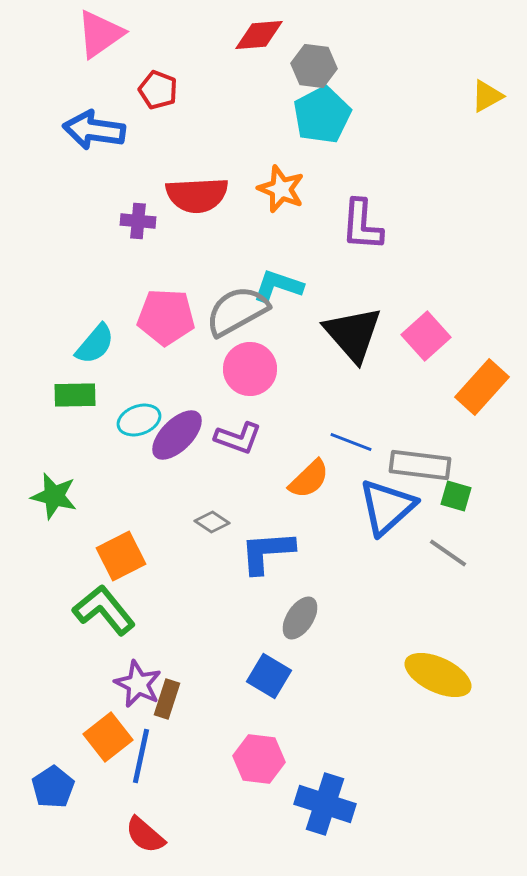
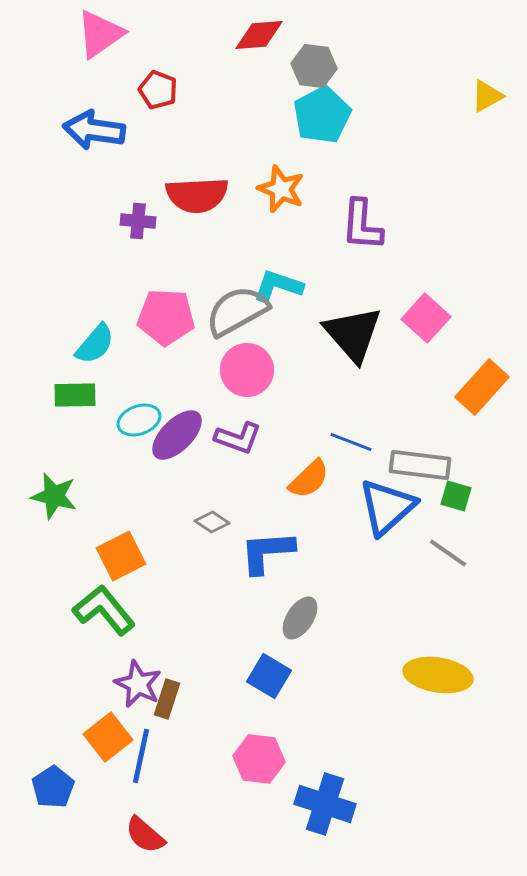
pink square at (426, 336): moved 18 px up; rotated 6 degrees counterclockwise
pink circle at (250, 369): moved 3 px left, 1 px down
yellow ellipse at (438, 675): rotated 16 degrees counterclockwise
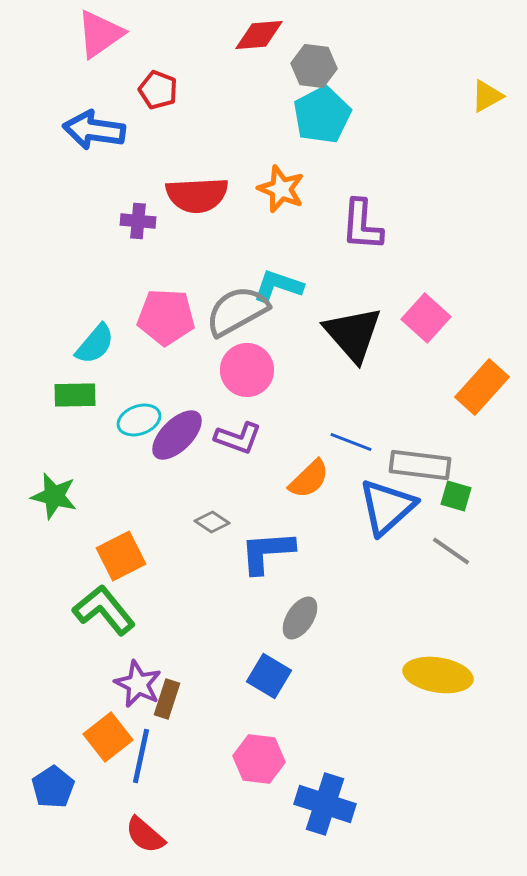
gray line at (448, 553): moved 3 px right, 2 px up
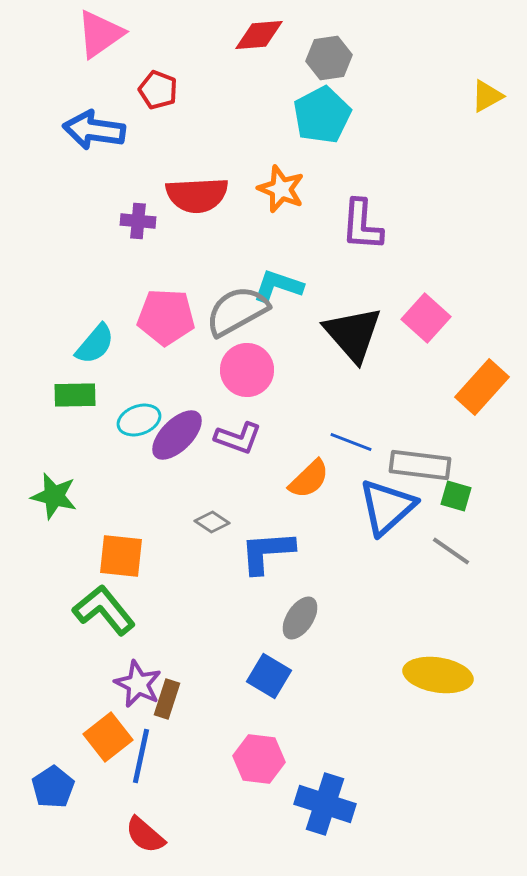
gray hexagon at (314, 66): moved 15 px right, 8 px up; rotated 15 degrees counterclockwise
orange square at (121, 556): rotated 33 degrees clockwise
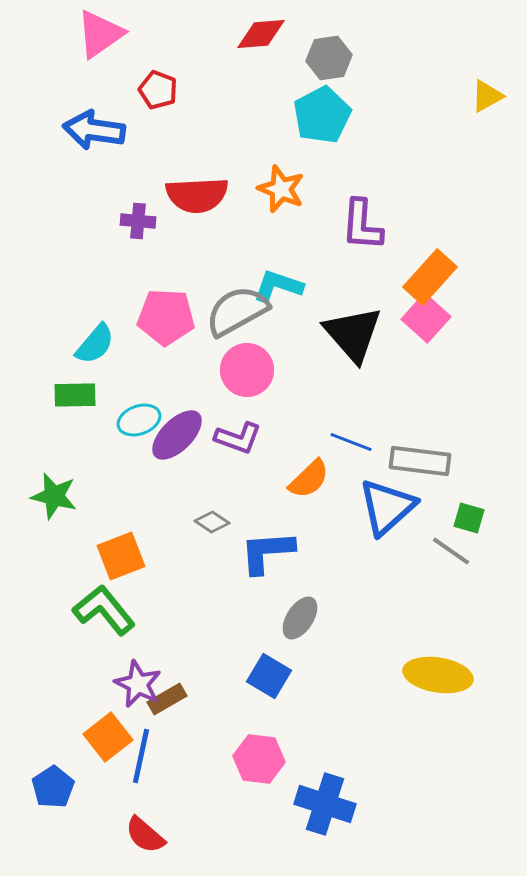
red diamond at (259, 35): moved 2 px right, 1 px up
orange rectangle at (482, 387): moved 52 px left, 110 px up
gray rectangle at (420, 465): moved 4 px up
green square at (456, 496): moved 13 px right, 22 px down
orange square at (121, 556): rotated 27 degrees counterclockwise
brown rectangle at (167, 699): rotated 42 degrees clockwise
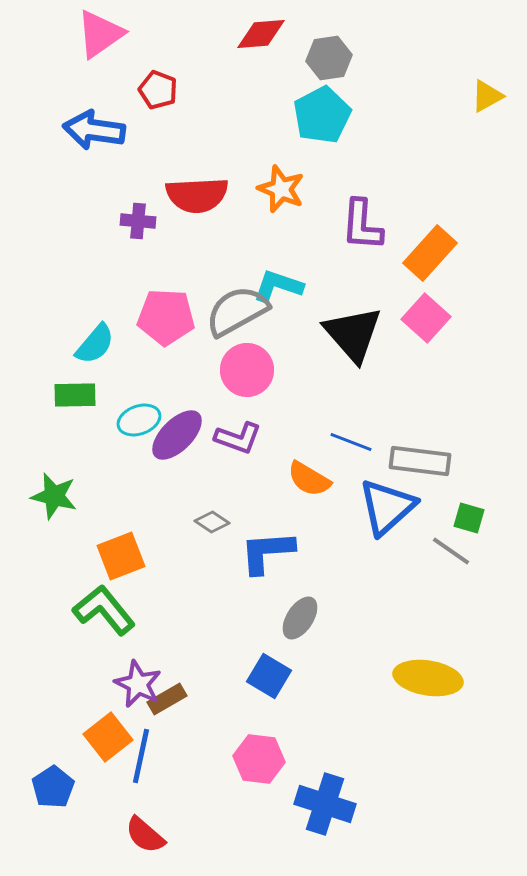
orange rectangle at (430, 277): moved 24 px up
orange semicircle at (309, 479): rotated 75 degrees clockwise
yellow ellipse at (438, 675): moved 10 px left, 3 px down
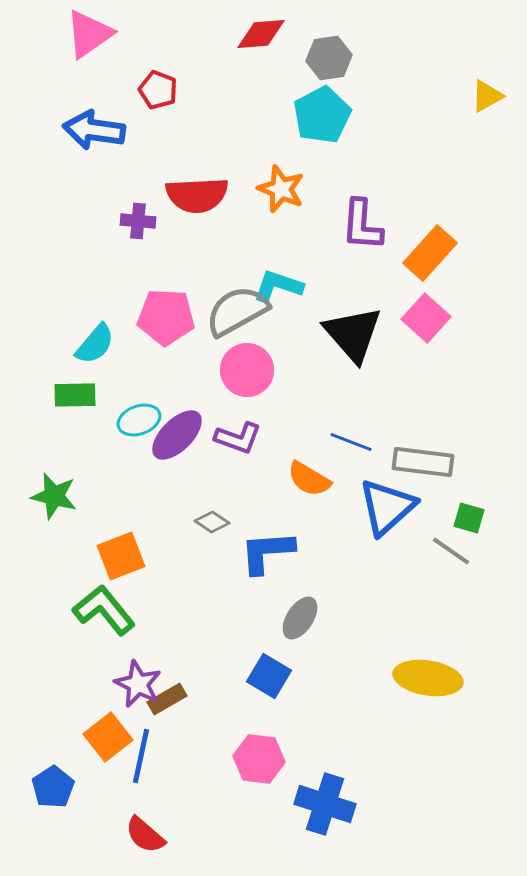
pink triangle at (100, 34): moved 11 px left
gray rectangle at (420, 461): moved 3 px right, 1 px down
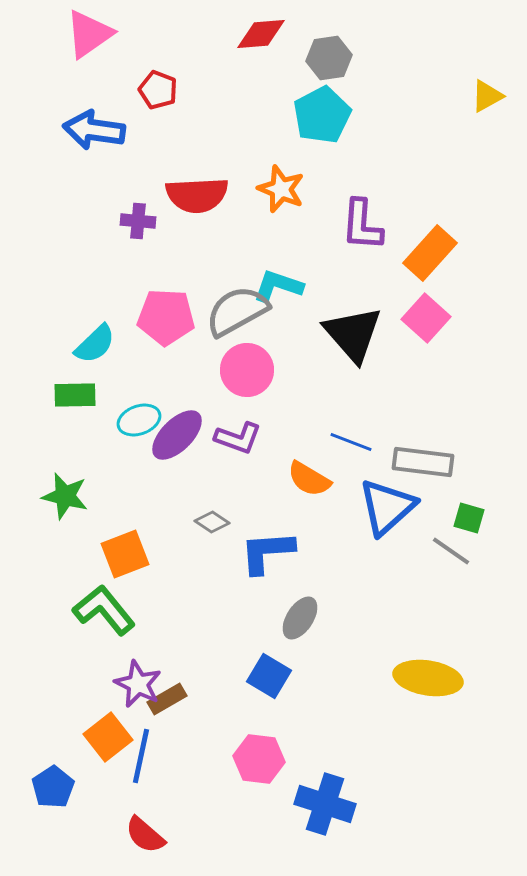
cyan semicircle at (95, 344): rotated 6 degrees clockwise
green star at (54, 496): moved 11 px right
orange square at (121, 556): moved 4 px right, 2 px up
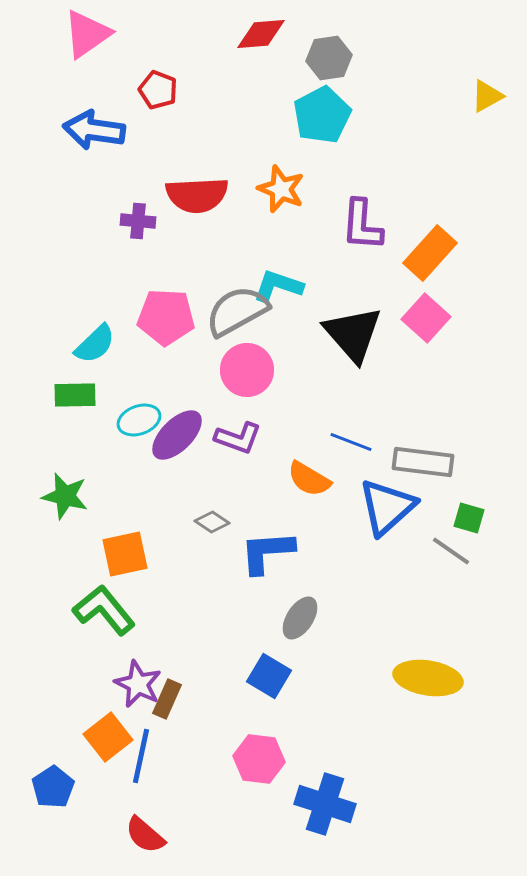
pink triangle at (89, 34): moved 2 px left
orange square at (125, 554): rotated 9 degrees clockwise
brown rectangle at (167, 699): rotated 36 degrees counterclockwise
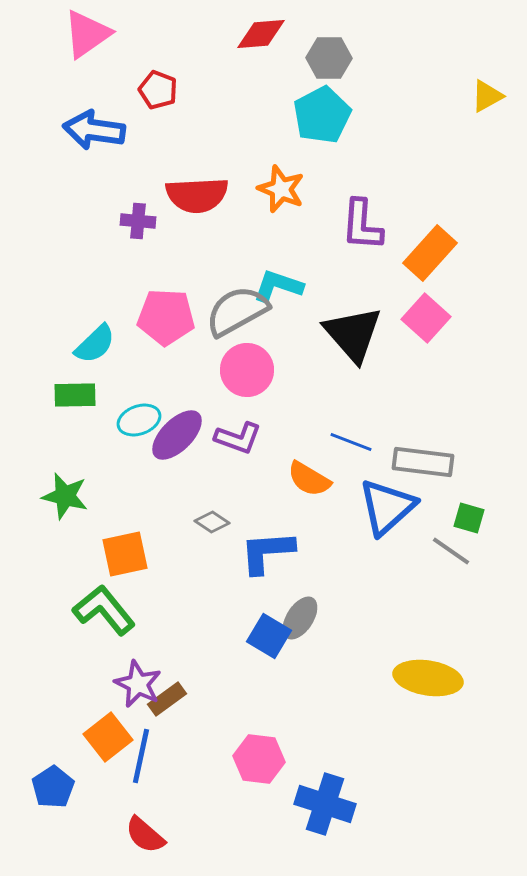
gray hexagon at (329, 58): rotated 9 degrees clockwise
blue square at (269, 676): moved 40 px up
brown rectangle at (167, 699): rotated 30 degrees clockwise
